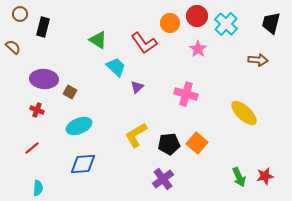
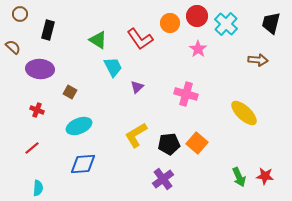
black rectangle: moved 5 px right, 3 px down
red L-shape: moved 4 px left, 4 px up
cyan trapezoid: moved 3 px left; rotated 20 degrees clockwise
purple ellipse: moved 4 px left, 10 px up
red star: rotated 18 degrees clockwise
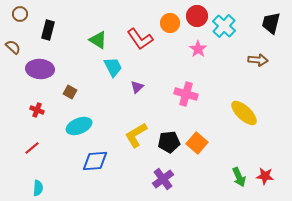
cyan cross: moved 2 px left, 2 px down
black pentagon: moved 2 px up
blue diamond: moved 12 px right, 3 px up
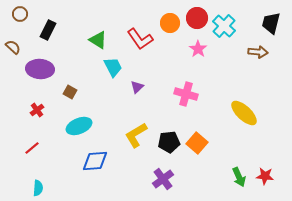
red circle: moved 2 px down
black rectangle: rotated 12 degrees clockwise
brown arrow: moved 8 px up
red cross: rotated 32 degrees clockwise
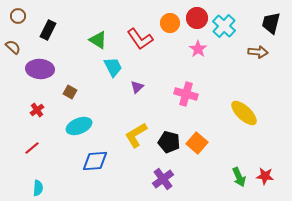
brown circle: moved 2 px left, 2 px down
black pentagon: rotated 20 degrees clockwise
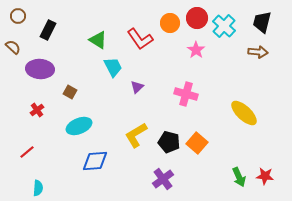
black trapezoid: moved 9 px left, 1 px up
pink star: moved 2 px left, 1 px down
red line: moved 5 px left, 4 px down
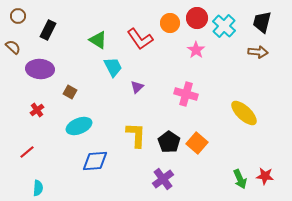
yellow L-shape: rotated 124 degrees clockwise
black pentagon: rotated 20 degrees clockwise
green arrow: moved 1 px right, 2 px down
